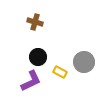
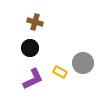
black circle: moved 8 px left, 9 px up
gray circle: moved 1 px left, 1 px down
purple L-shape: moved 2 px right, 2 px up
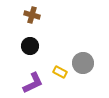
brown cross: moved 3 px left, 7 px up
black circle: moved 2 px up
purple L-shape: moved 4 px down
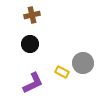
brown cross: rotated 28 degrees counterclockwise
black circle: moved 2 px up
yellow rectangle: moved 2 px right
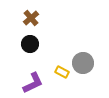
brown cross: moved 1 px left, 3 px down; rotated 28 degrees counterclockwise
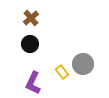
gray circle: moved 1 px down
yellow rectangle: rotated 24 degrees clockwise
purple L-shape: rotated 140 degrees clockwise
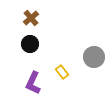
gray circle: moved 11 px right, 7 px up
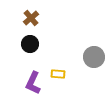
yellow rectangle: moved 4 px left, 2 px down; rotated 48 degrees counterclockwise
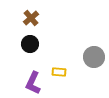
yellow rectangle: moved 1 px right, 2 px up
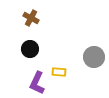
brown cross: rotated 21 degrees counterclockwise
black circle: moved 5 px down
purple L-shape: moved 4 px right
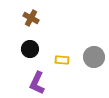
yellow rectangle: moved 3 px right, 12 px up
